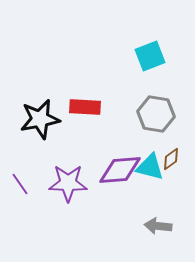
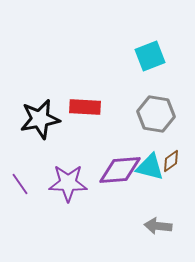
brown diamond: moved 2 px down
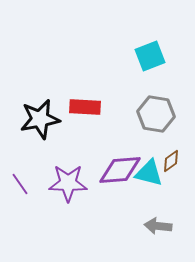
cyan triangle: moved 1 px left, 6 px down
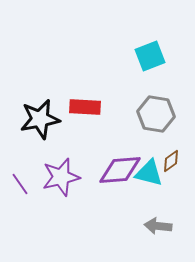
purple star: moved 7 px left, 6 px up; rotated 15 degrees counterclockwise
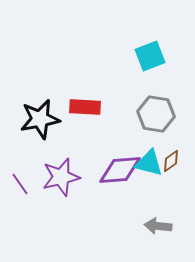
cyan triangle: moved 10 px up
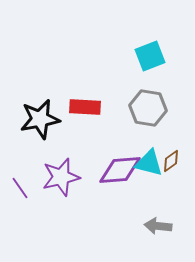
gray hexagon: moved 8 px left, 6 px up
purple line: moved 4 px down
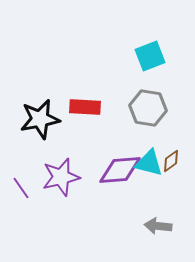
purple line: moved 1 px right
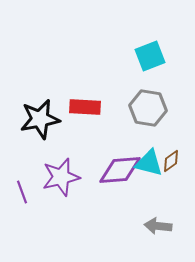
purple line: moved 1 px right, 4 px down; rotated 15 degrees clockwise
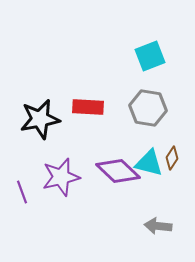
red rectangle: moved 3 px right
brown diamond: moved 1 px right, 3 px up; rotated 20 degrees counterclockwise
purple diamond: moved 2 px left, 1 px down; rotated 48 degrees clockwise
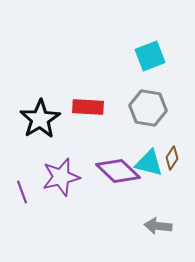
black star: rotated 21 degrees counterclockwise
